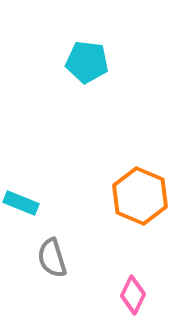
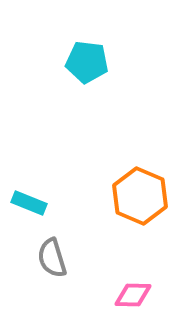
cyan rectangle: moved 8 px right
pink diamond: rotated 66 degrees clockwise
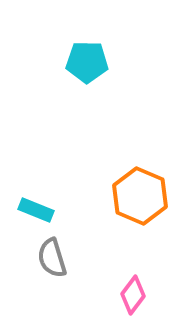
cyan pentagon: rotated 6 degrees counterclockwise
cyan rectangle: moved 7 px right, 7 px down
pink diamond: rotated 54 degrees counterclockwise
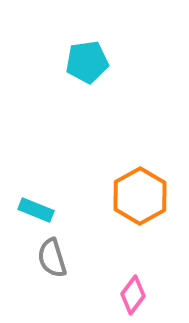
cyan pentagon: rotated 9 degrees counterclockwise
orange hexagon: rotated 8 degrees clockwise
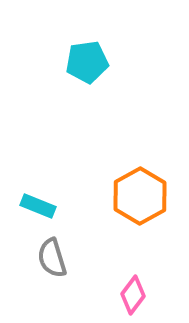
cyan rectangle: moved 2 px right, 4 px up
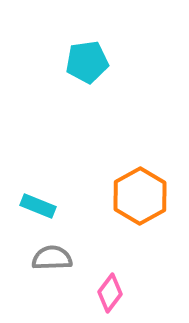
gray semicircle: rotated 105 degrees clockwise
pink diamond: moved 23 px left, 2 px up
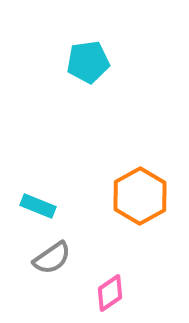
cyan pentagon: moved 1 px right
gray semicircle: rotated 147 degrees clockwise
pink diamond: rotated 18 degrees clockwise
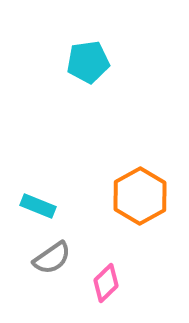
pink diamond: moved 4 px left, 10 px up; rotated 9 degrees counterclockwise
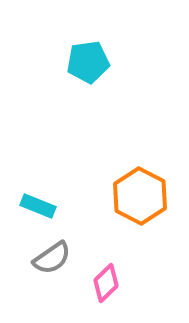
orange hexagon: rotated 4 degrees counterclockwise
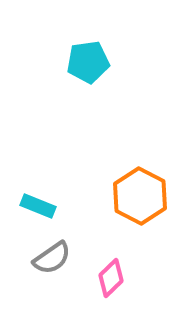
pink diamond: moved 5 px right, 5 px up
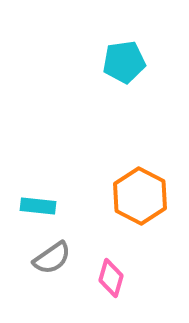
cyan pentagon: moved 36 px right
cyan rectangle: rotated 16 degrees counterclockwise
pink diamond: rotated 30 degrees counterclockwise
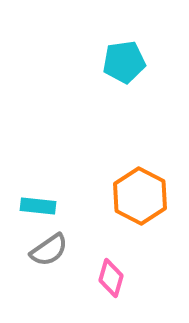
gray semicircle: moved 3 px left, 8 px up
